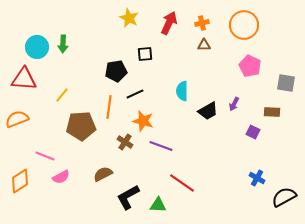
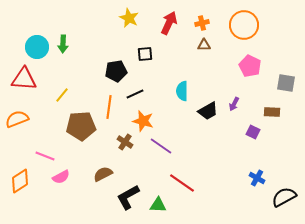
purple line: rotated 15 degrees clockwise
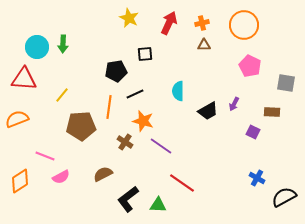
cyan semicircle: moved 4 px left
black L-shape: moved 2 px down; rotated 8 degrees counterclockwise
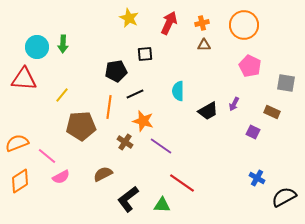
brown rectangle: rotated 21 degrees clockwise
orange semicircle: moved 24 px down
pink line: moved 2 px right; rotated 18 degrees clockwise
green triangle: moved 4 px right
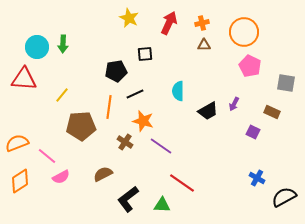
orange circle: moved 7 px down
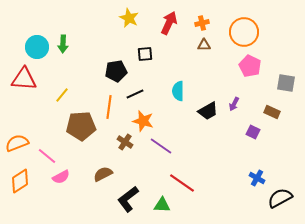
black semicircle: moved 4 px left, 1 px down
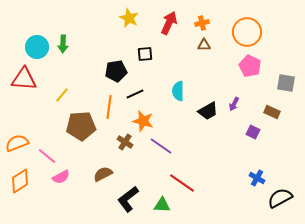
orange circle: moved 3 px right
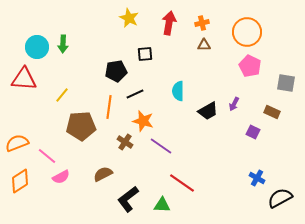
red arrow: rotated 15 degrees counterclockwise
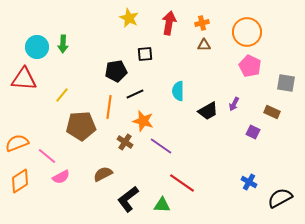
blue cross: moved 8 px left, 4 px down
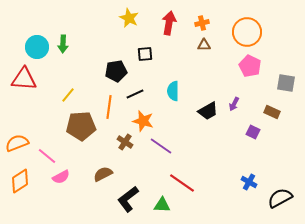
cyan semicircle: moved 5 px left
yellow line: moved 6 px right
